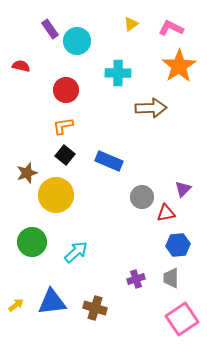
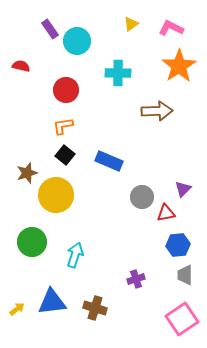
brown arrow: moved 6 px right, 3 px down
cyan arrow: moved 1 px left, 3 px down; rotated 30 degrees counterclockwise
gray trapezoid: moved 14 px right, 3 px up
yellow arrow: moved 1 px right, 4 px down
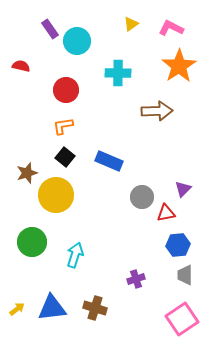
black square: moved 2 px down
blue triangle: moved 6 px down
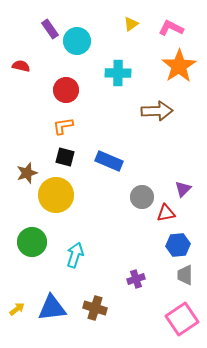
black square: rotated 24 degrees counterclockwise
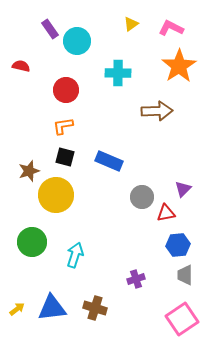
brown star: moved 2 px right, 2 px up
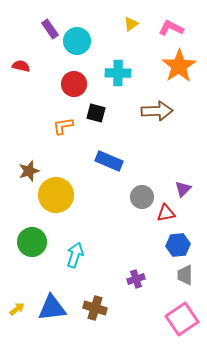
red circle: moved 8 px right, 6 px up
black square: moved 31 px right, 44 px up
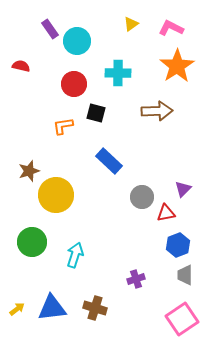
orange star: moved 2 px left
blue rectangle: rotated 20 degrees clockwise
blue hexagon: rotated 15 degrees counterclockwise
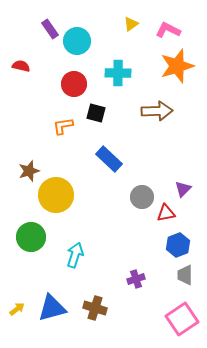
pink L-shape: moved 3 px left, 2 px down
orange star: rotated 16 degrees clockwise
blue rectangle: moved 2 px up
green circle: moved 1 px left, 5 px up
blue triangle: rotated 8 degrees counterclockwise
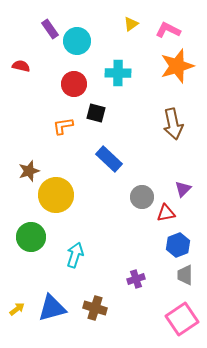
brown arrow: moved 16 px right, 13 px down; rotated 80 degrees clockwise
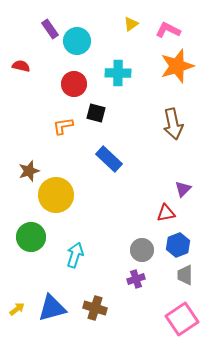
gray circle: moved 53 px down
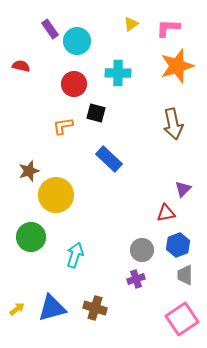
pink L-shape: moved 2 px up; rotated 25 degrees counterclockwise
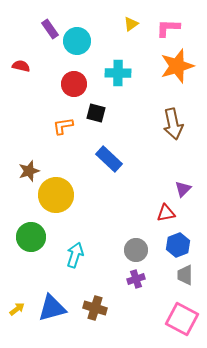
gray circle: moved 6 px left
pink square: rotated 28 degrees counterclockwise
